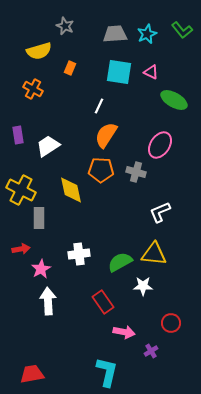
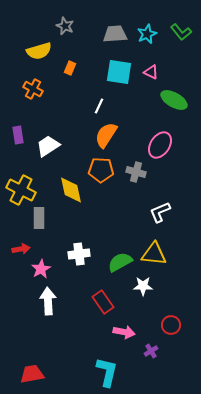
green L-shape: moved 1 px left, 2 px down
red circle: moved 2 px down
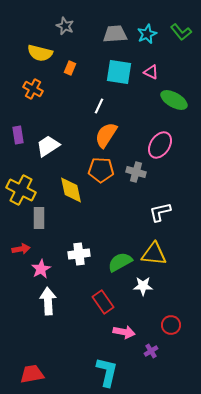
yellow semicircle: moved 1 px right, 2 px down; rotated 30 degrees clockwise
white L-shape: rotated 10 degrees clockwise
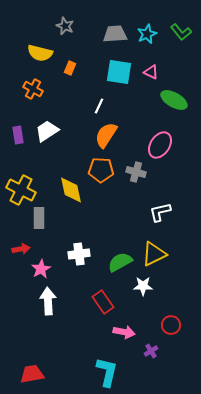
white trapezoid: moved 1 px left, 15 px up
yellow triangle: rotated 32 degrees counterclockwise
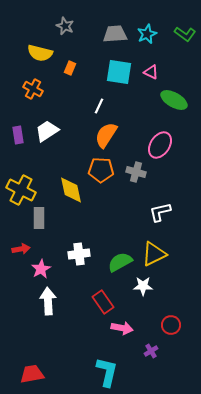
green L-shape: moved 4 px right, 2 px down; rotated 15 degrees counterclockwise
pink arrow: moved 2 px left, 4 px up
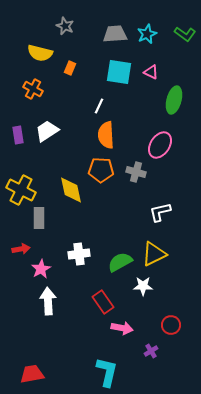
green ellipse: rotated 76 degrees clockwise
orange semicircle: rotated 36 degrees counterclockwise
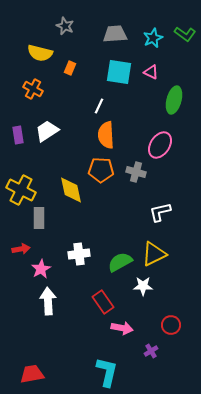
cyan star: moved 6 px right, 4 px down
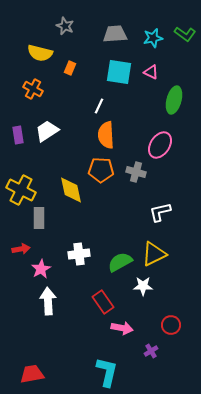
cyan star: rotated 12 degrees clockwise
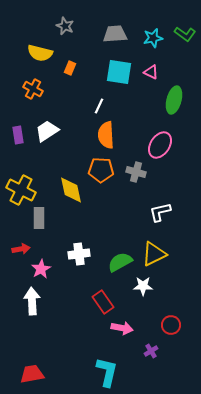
white arrow: moved 16 px left
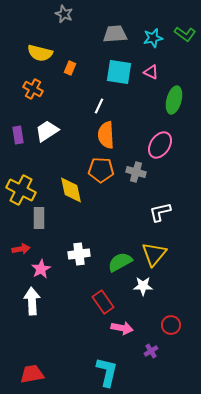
gray star: moved 1 px left, 12 px up
yellow triangle: rotated 24 degrees counterclockwise
